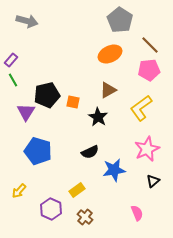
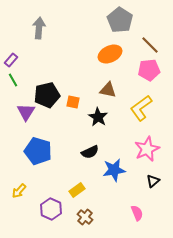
gray arrow: moved 12 px right, 7 px down; rotated 100 degrees counterclockwise
brown triangle: rotated 42 degrees clockwise
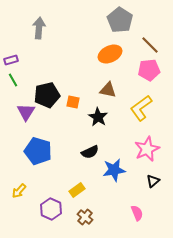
purple rectangle: rotated 32 degrees clockwise
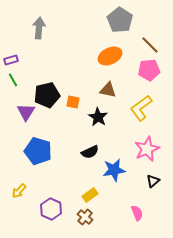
orange ellipse: moved 2 px down
yellow rectangle: moved 13 px right, 5 px down
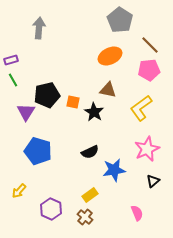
black star: moved 4 px left, 5 px up
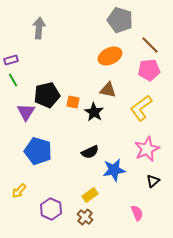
gray pentagon: rotated 15 degrees counterclockwise
